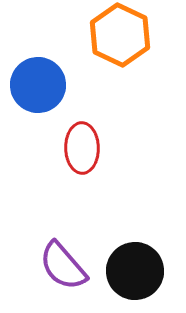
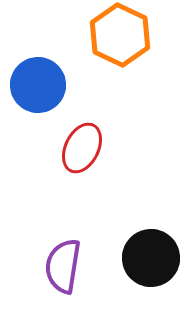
red ellipse: rotated 27 degrees clockwise
purple semicircle: rotated 50 degrees clockwise
black circle: moved 16 px right, 13 px up
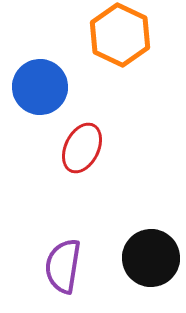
blue circle: moved 2 px right, 2 px down
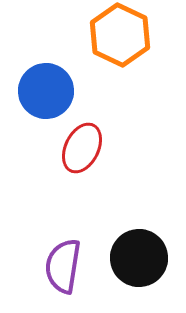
blue circle: moved 6 px right, 4 px down
black circle: moved 12 px left
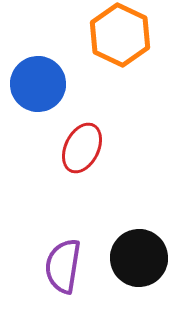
blue circle: moved 8 px left, 7 px up
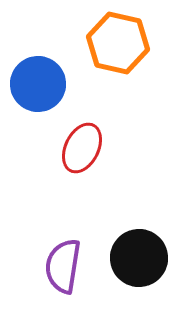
orange hexagon: moved 2 px left, 8 px down; rotated 12 degrees counterclockwise
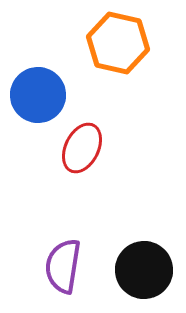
blue circle: moved 11 px down
black circle: moved 5 px right, 12 px down
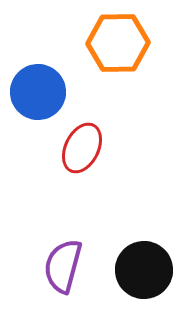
orange hexagon: rotated 14 degrees counterclockwise
blue circle: moved 3 px up
purple semicircle: rotated 6 degrees clockwise
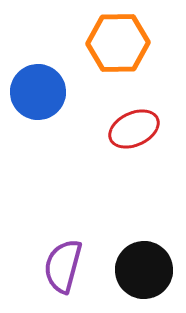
red ellipse: moved 52 px right, 19 px up; rotated 39 degrees clockwise
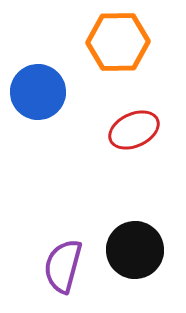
orange hexagon: moved 1 px up
red ellipse: moved 1 px down
black circle: moved 9 px left, 20 px up
